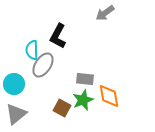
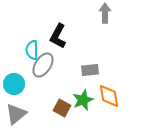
gray arrow: rotated 126 degrees clockwise
gray rectangle: moved 5 px right, 9 px up; rotated 12 degrees counterclockwise
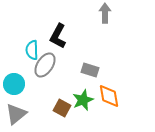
gray ellipse: moved 2 px right
gray rectangle: rotated 24 degrees clockwise
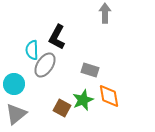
black L-shape: moved 1 px left, 1 px down
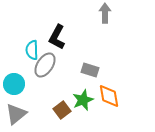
brown square: moved 2 px down; rotated 24 degrees clockwise
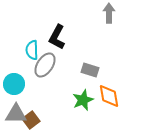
gray arrow: moved 4 px right
brown square: moved 31 px left, 10 px down
gray triangle: rotated 40 degrees clockwise
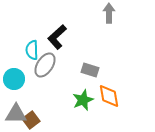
black L-shape: rotated 20 degrees clockwise
cyan circle: moved 5 px up
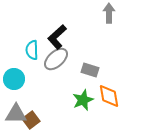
gray ellipse: moved 11 px right, 6 px up; rotated 15 degrees clockwise
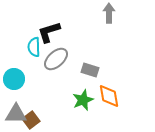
black L-shape: moved 8 px left, 5 px up; rotated 25 degrees clockwise
cyan semicircle: moved 2 px right, 3 px up
